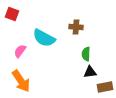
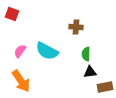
cyan semicircle: moved 3 px right, 13 px down
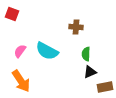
black triangle: rotated 16 degrees counterclockwise
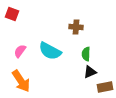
cyan semicircle: moved 3 px right
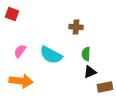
cyan semicircle: moved 1 px right, 4 px down
orange arrow: rotated 50 degrees counterclockwise
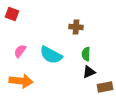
black triangle: moved 1 px left
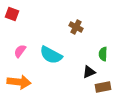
brown cross: rotated 24 degrees clockwise
green semicircle: moved 17 px right
orange arrow: moved 2 px left, 1 px down
brown rectangle: moved 2 px left
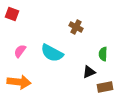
cyan semicircle: moved 1 px right, 2 px up
brown rectangle: moved 2 px right
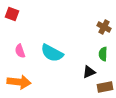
brown cross: moved 28 px right
pink semicircle: rotated 56 degrees counterclockwise
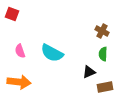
brown cross: moved 2 px left, 4 px down
